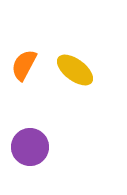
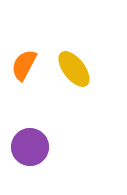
yellow ellipse: moved 1 px left, 1 px up; rotated 15 degrees clockwise
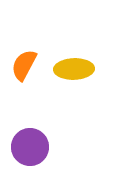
yellow ellipse: rotated 54 degrees counterclockwise
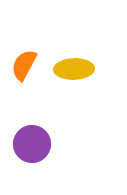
purple circle: moved 2 px right, 3 px up
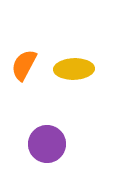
purple circle: moved 15 px right
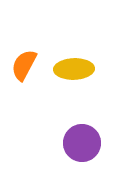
purple circle: moved 35 px right, 1 px up
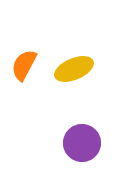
yellow ellipse: rotated 21 degrees counterclockwise
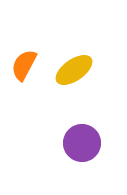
yellow ellipse: moved 1 px down; rotated 12 degrees counterclockwise
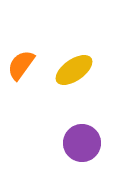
orange semicircle: moved 3 px left; rotated 8 degrees clockwise
